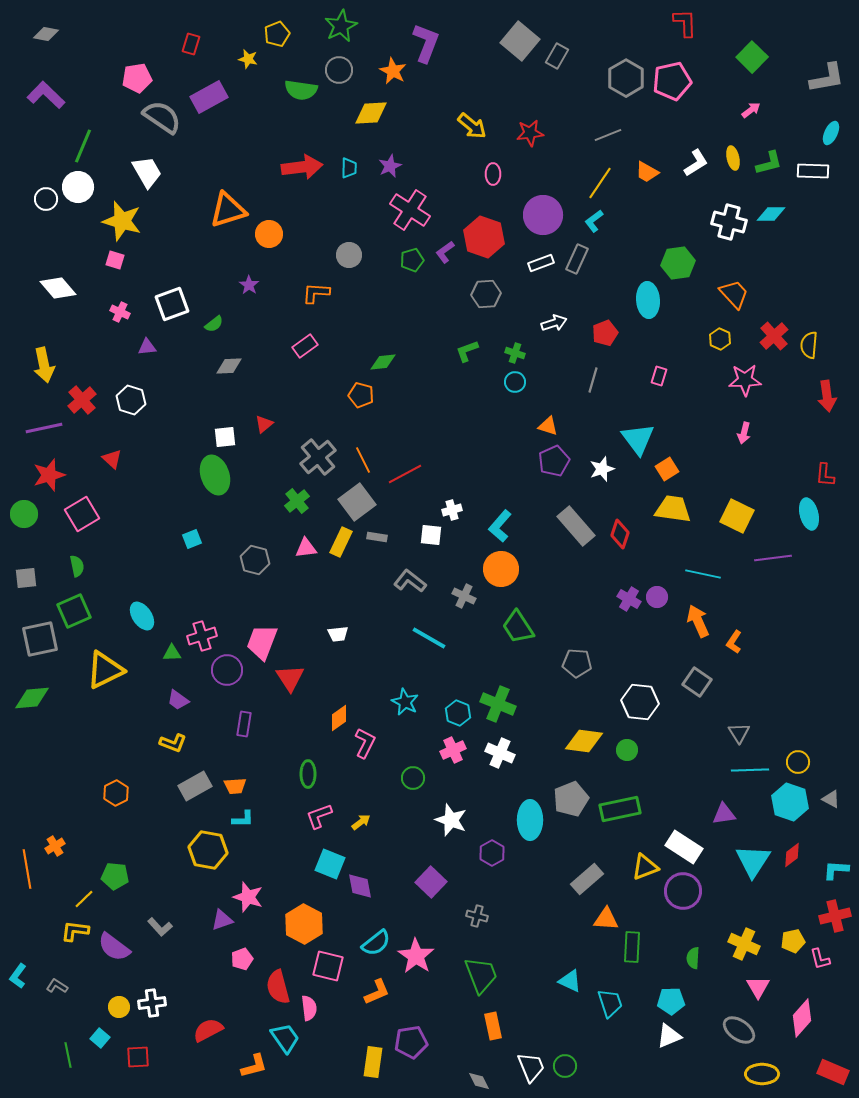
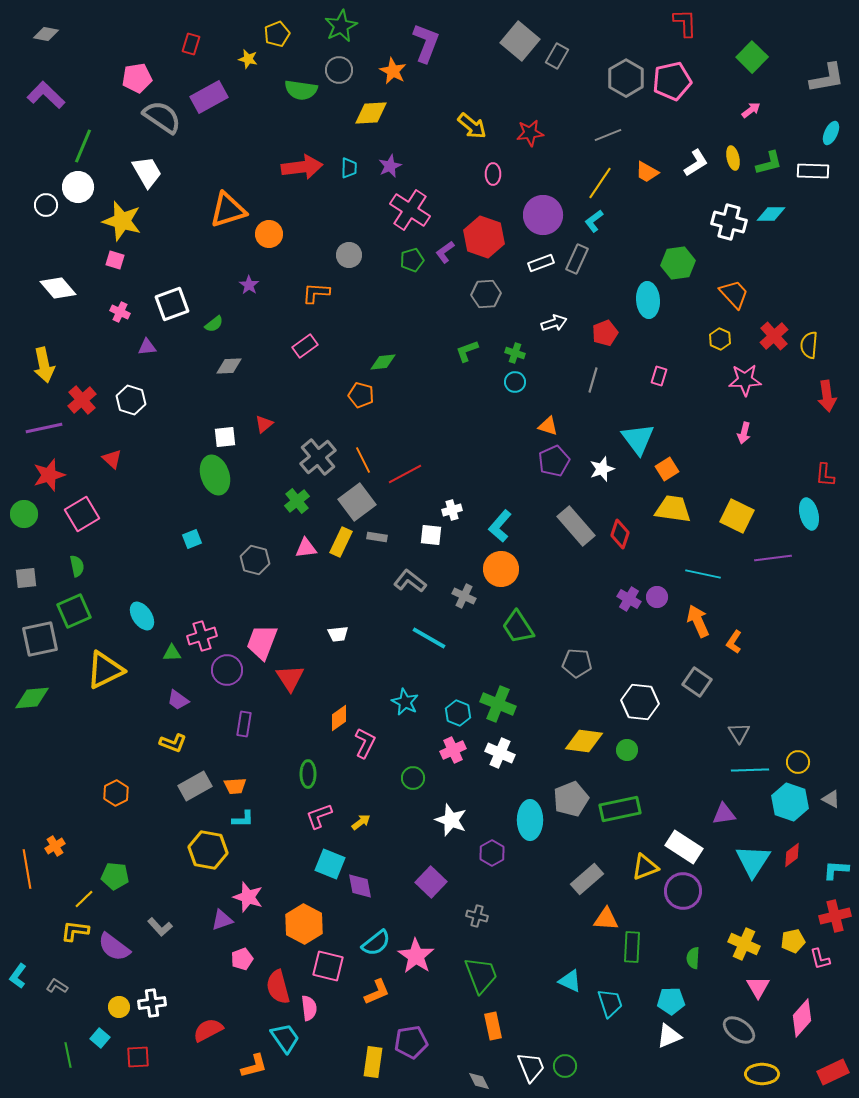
white circle at (46, 199): moved 6 px down
red rectangle at (833, 1072): rotated 48 degrees counterclockwise
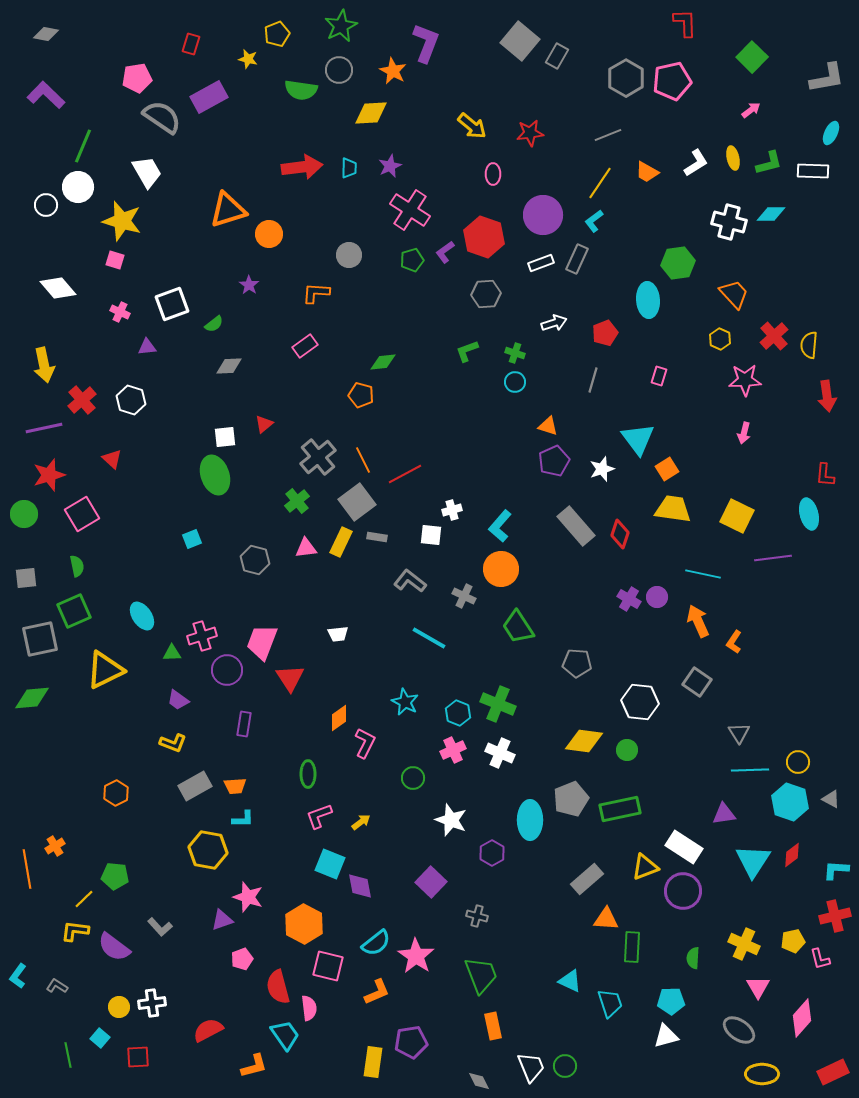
white triangle at (669, 1036): moved 3 px left; rotated 8 degrees clockwise
cyan trapezoid at (285, 1038): moved 3 px up
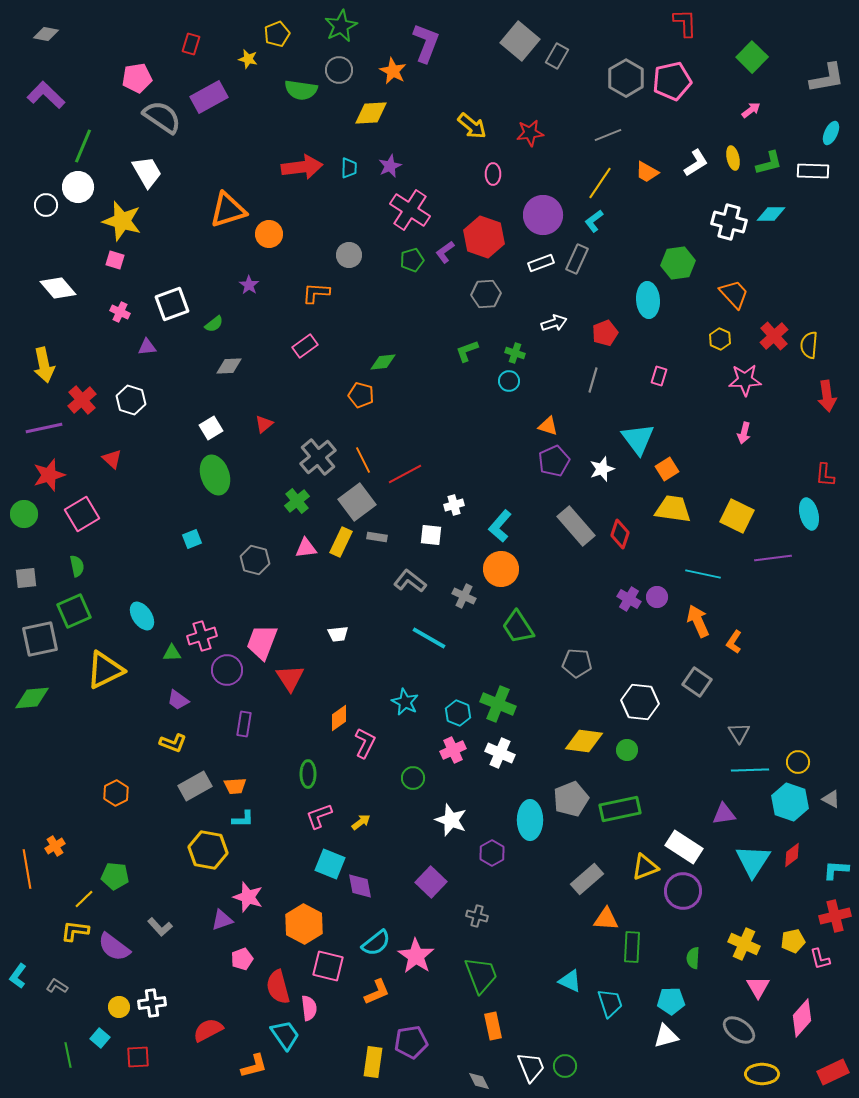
cyan circle at (515, 382): moved 6 px left, 1 px up
white square at (225, 437): moved 14 px left, 9 px up; rotated 25 degrees counterclockwise
white cross at (452, 510): moved 2 px right, 5 px up
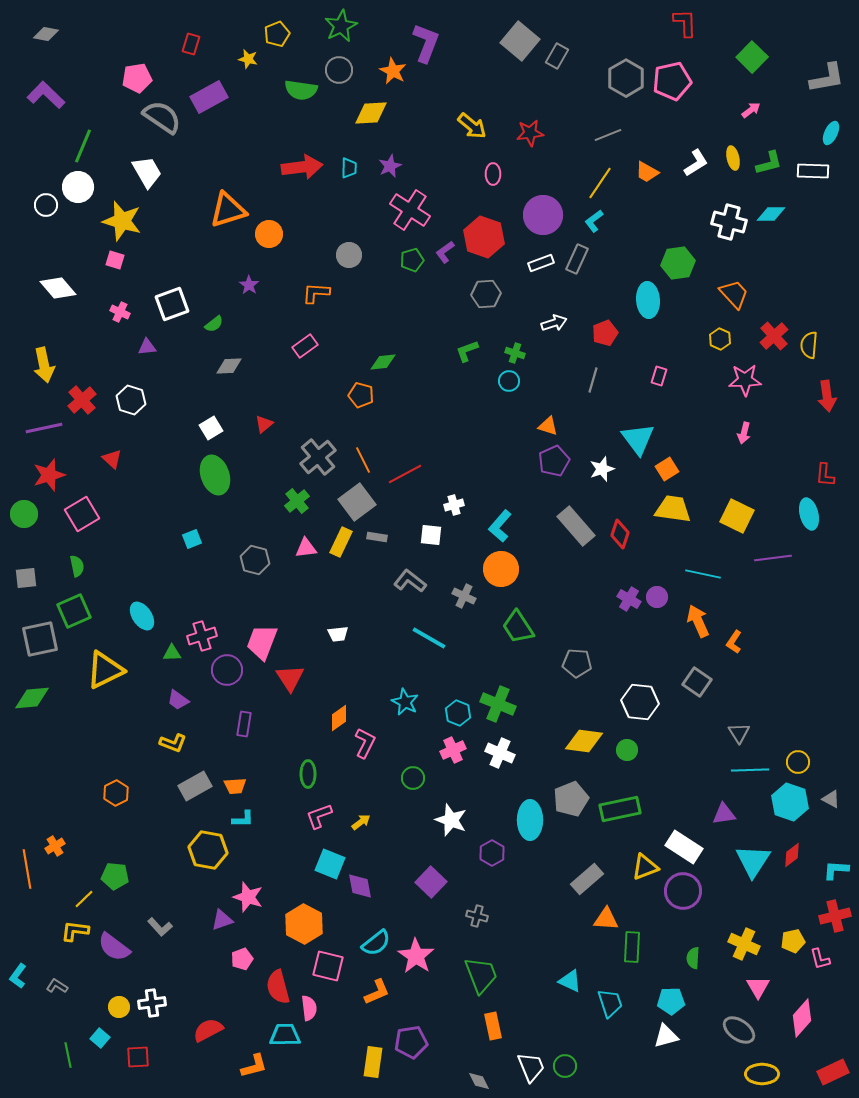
cyan trapezoid at (285, 1035): rotated 56 degrees counterclockwise
